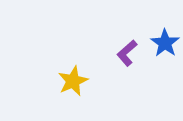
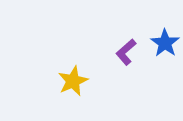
purple L-shape: moved 1 px left, 1 px up
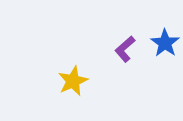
purple L-shape: moved 1 px left, 3 px up
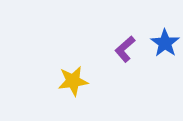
yellow star: rotated 16 degrees clockwise
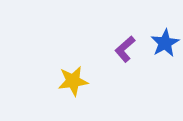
blue star: rotated 8 degrees clockwise
